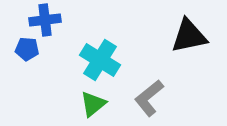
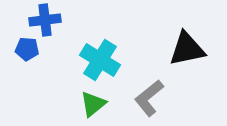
black triangle: moved 2 px left, 13 px down
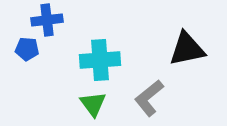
blue cross: moved 2 px right
cyan cross: rotated 36 degrees counterclockwise
green triangle: rotated 28 degrees counterclockwise
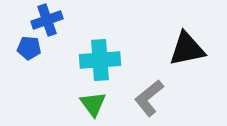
blue cross: rotated 12 degrees counterclockwise
blue pentagon: moved 2 px right, 1 px up
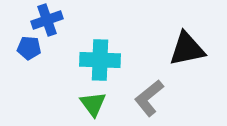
cyan cross: rotated 6 degrees clockwise
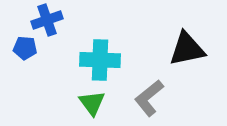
blue pentagon: moved 4 px left
green triangle: moved 1 px left, 1 px up
